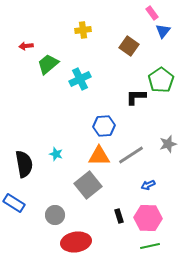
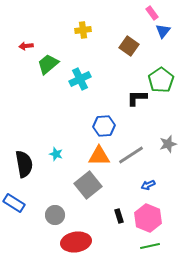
black L-shape: moved 1 px right, 1 px down
pink hexagon: rotated 20 degrees clockwise
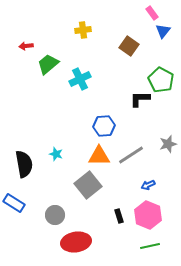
green pentagon: rotated 10 degrees counterclockwise
black L-shape: moved 3 px right, 1 px down
pink hexagon: moved 3 px up
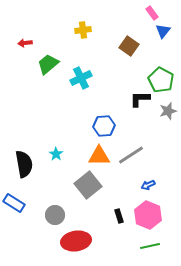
red arrow: moved 1 px left, 3 px up
cyan cross: moved 1 px right, 1 px up
gray star: moved 33 px up
cyan star: rotated 16 degrees clockwise
red ellipse: moved 1 px up
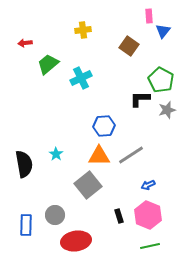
pink rectangle: moved 3 px left, 3 px down; rotated 32 degrees clockwise
gray star: moved 1 px left, 1 px up
blue rectangle: moved 12 px right, 22 px down; rotated 60 degrees clockwise
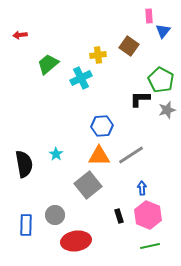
yellow cross: moved 15 px right, 25 px down
red arrow: moved 5 px left, 8 px up
blue hexagon: moved 2 px left
blue arrow: moved 6 px left, 3 px down; rotated 112 degrees clockwise
